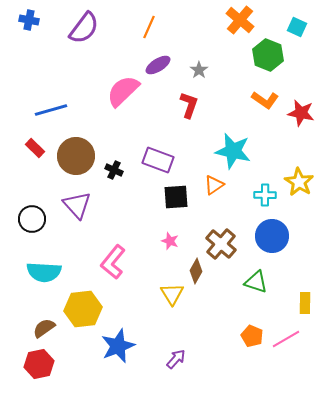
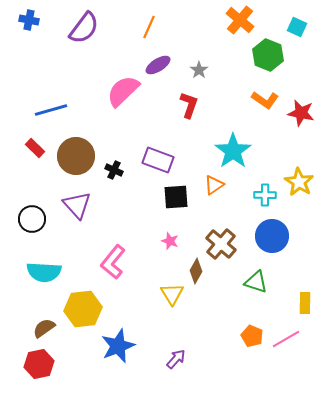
cyan star: rotated 24 degrees clockwise
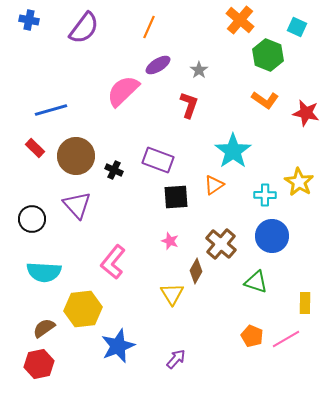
red star: moved 5 px right
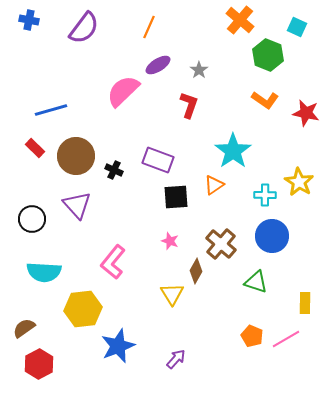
brown semicircle: moved 20 px left
red hexagon: rotated 16 degrees counterclockwise
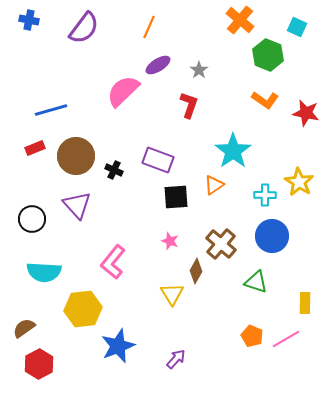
red rectangle: rotated 66 degrees counterclockwise
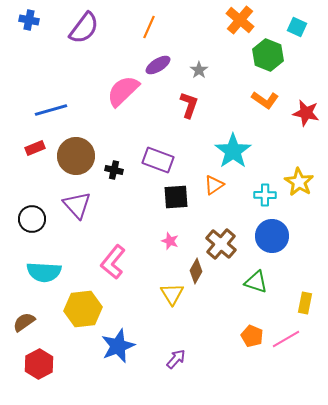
black cross: rotated 12 degrees counterclockwise
yellow rectangle: rotated 10 degrees clockwise
brown semicircle: moved 6 px up
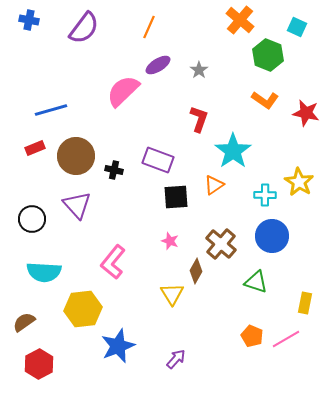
red L-shape: moved 10 px right, 14 px down
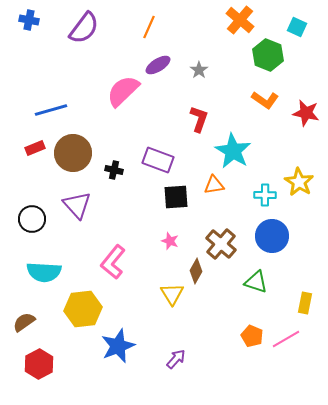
cyan star: rotated 6 degrees counterclockwise
brown circle: moved 3 px left, 3 px up
orange triangle: rotated 25 degrees clockwise
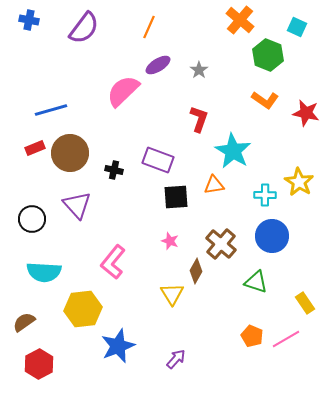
brown circle: moved 3 px left
yellow rectangle: rotated 45 degrees counterclockwise
